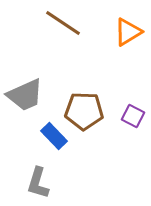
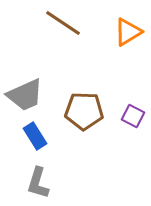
blue rectangle: moved 19 px left; rotated 12 degrees clockwise
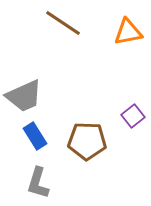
orange triangle: rotated 20 degrees clockwise
gray trapezoid: moved 1 px left, 1 px down
brown pentagon: moved 3 px right, 30 px down
purple square: rotated 25 degrees clockwise
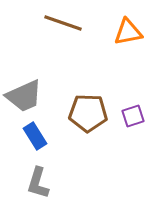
brown line: rotated 15 degrees counterclockwise
purple square: rotated 20 degrees clockwise
brown pentagon: moved 1 px right, 28 px up
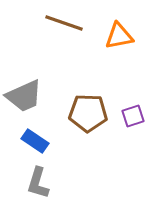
brown line: moved 1 px right
orange triangle: moved 9 px left, 4 px down
blue rectangle: moved 5 px down; rotated 24 degrees counterclockwise
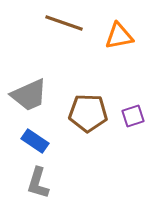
gray trapezoid: moved 5 px right, 1 px up
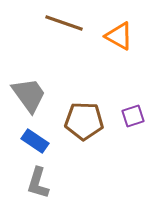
orange triangle: rotated 40 degrees clockwise
gray trapezoid: rotated 102 degrees counterclockwise
brown pentagon: moved 4 px left, 8 px down
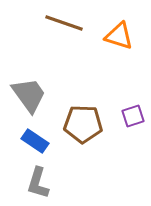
orange triangle: rotated 12 degrees counterclockwise
brown pentagon: moved 1 px left, 3 px down
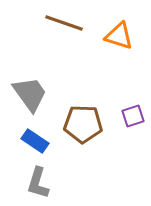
gray trapezoid: moved 1 px right, 1 px up
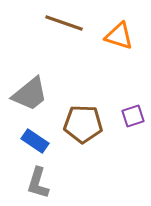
gray trapezoid: rotated 87 degrees clockwise
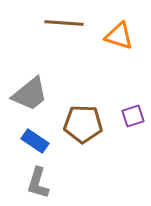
brown line: rotated 15 degrees counterclockwise
